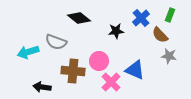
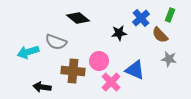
black diamond: moved 1 px left
black star: moved 3 px right, 2 px down
gray star: moved 3 px down
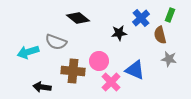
brown semicircle: rotated 30 degrees clockwise
